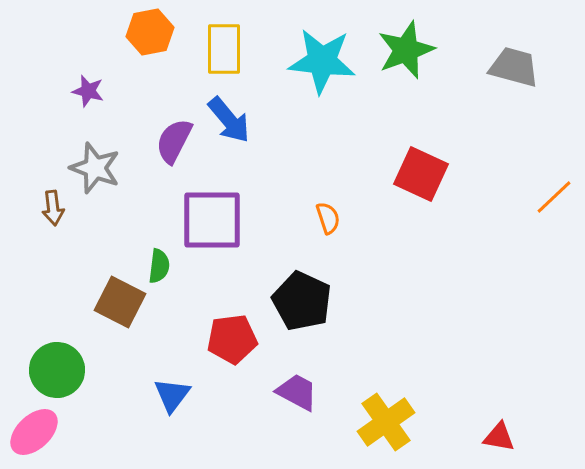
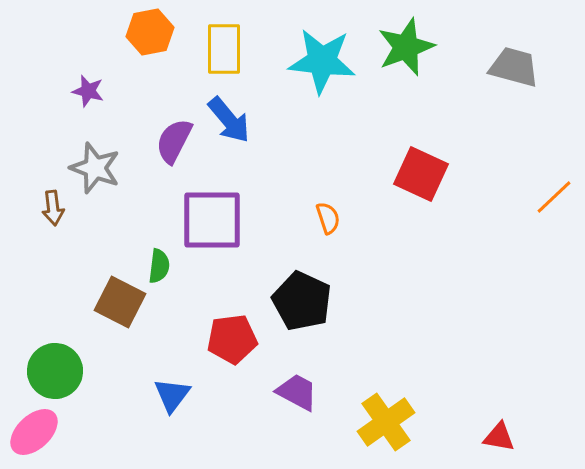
green star: moved 3 px up
green circle: moved 2 px left, 1 px down
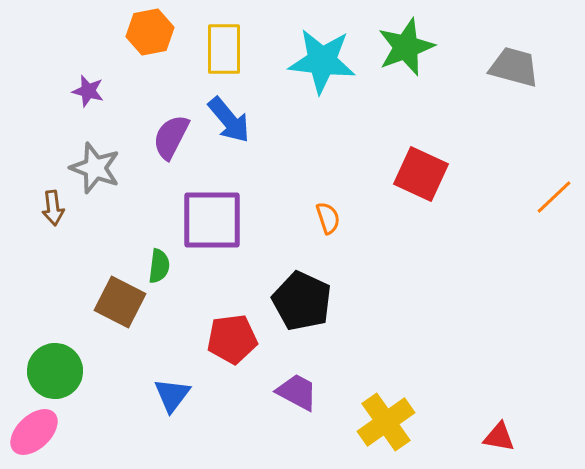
purple semicircle: moved 3 px left, 4 px up
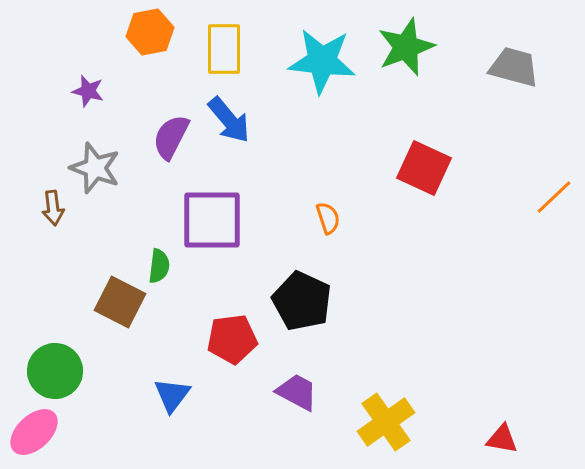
red square: moved 3 px right, 6 px up
red triangle: moved 3 px right, 2 px down
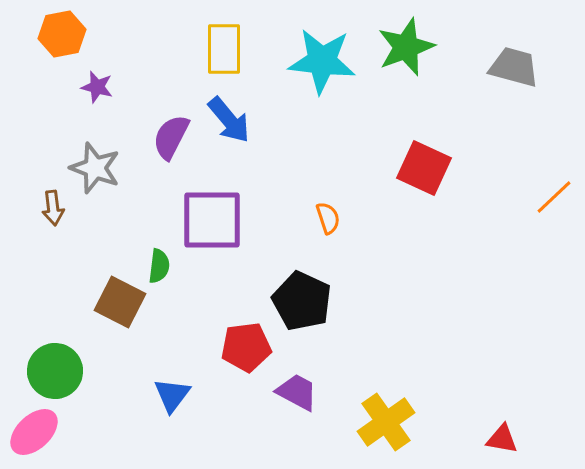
orange hexagon: moved 88 px left, 2 px down
purple star: moved 9 px right, 4 px up
red pentagon: moved 14 px right, 8 px down
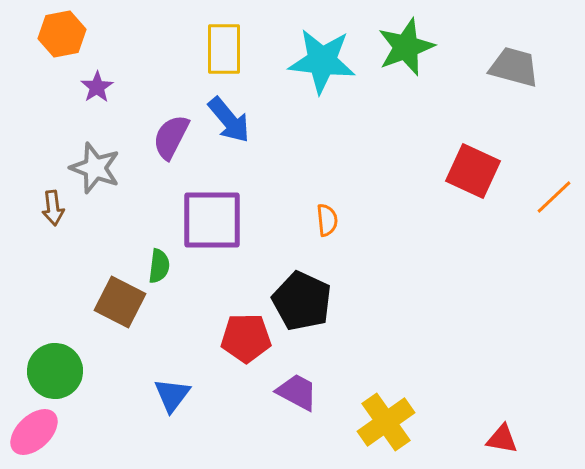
purple star: rotated 24 degrees clockwise
red square: moved 49 px right, 3 px down
orange semicircle: moved 1 px left, 2 px down; rotated 12 degrees clockwise
red pentagon: moved 9 px up; rotated 6 degrees clockwise
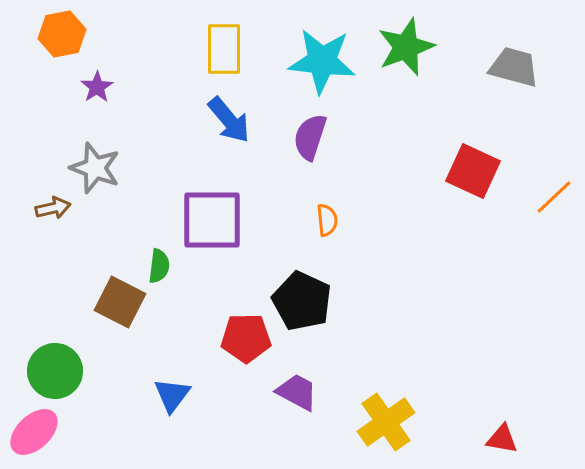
purple semicircle: moved 139 px right; rotated 9 degrees counterclockwise
brown arrow: rotated 96 degrees counterclockwise
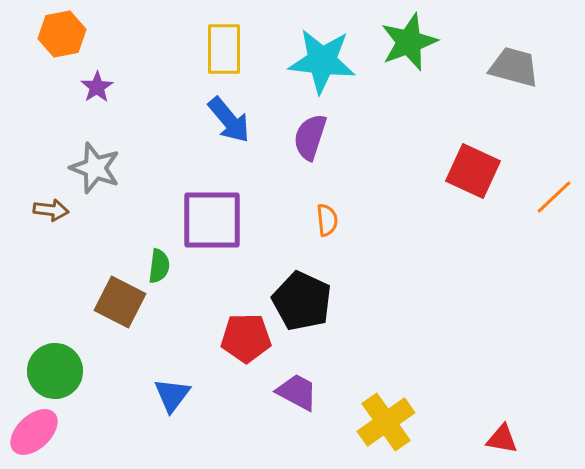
green star: moved 3 px right, 5 px up
brown arrow: moved 2 px left, 2 px down; rotated 20 degrees clockwise
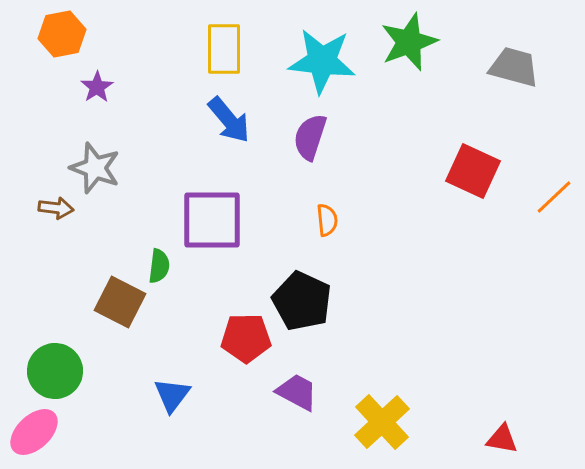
brown arrow: moved 5 px right, 2 px up
yellow cross: moved 4 px left; rotated 8 degrees counterclockwise
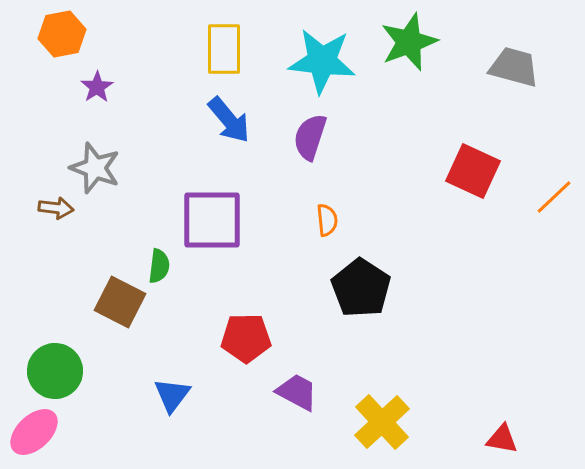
black pentagon: moved 59 px right, 13 px up; rotated 8 degrees clockwise
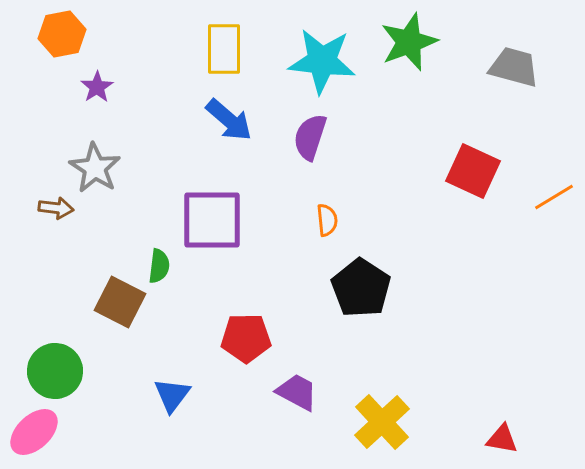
blue arrow: rotated 9 degrees counterclockwise
gray star: rotated 12 degrees clockwise
orange line: rotated 12 degrees clockwise
